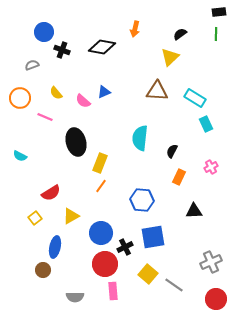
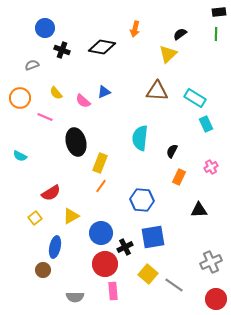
blue circle at (44, 32): moved 1 px right, 4 px up
yellow triangle at (170, 57): moved 2 px left, 3 px up
black triangle at (194, 211): moved 5 px right, 1 px up
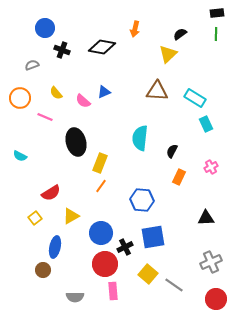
black rectangle at (219, 12): moved 2 px left, 1 px down
black triangle at (199, 210): moved 7 px right, 8 px down
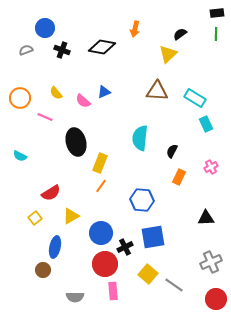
gray semicircle at (32, 65): moved 6 px left, 15 px up
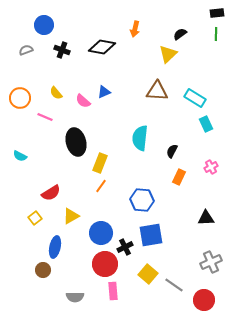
blue circle at (45, 28): moved 1 px left, 3 px up
blue square at (153, 237): moved 2 px left, 2 px up
red circle at (216, 299): moved 12 px left, 1 px down
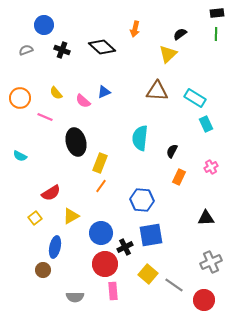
black diamond at (102, 47): rotated 32 degrees clockwise
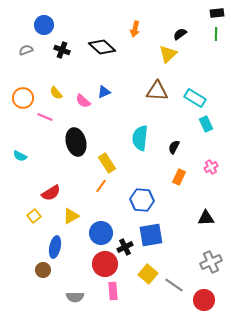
orange circle at (20, 98): moved 3 px right
black semicircle at (172, 151): moved 2 px right, 4 px up
yellow rectangle at (100, 163): moved 7 px right; rotated 54 degrees counterclockwise
yellow square at (35, 218): moved 1 px left, 2 px up
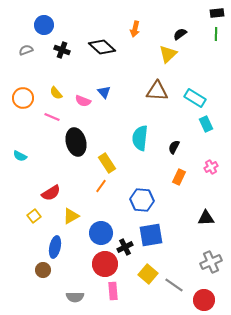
blue triangle at (104, 92): rotated 48 degrees counterclockwise
pink semicircle at (83, 101): rotated 21 degrees counterclockwise
pink line at (45, 117): moved 7 px right
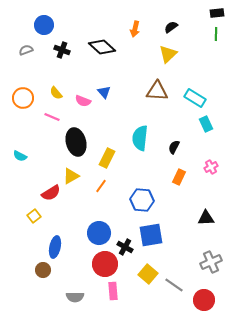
black semicircle at (180, 34): moved 9 px left, 7 px up
yellow rectangle at (107, 163): moved 5 px up; rotated 60 degrees clockwise
yellow triangle at (71, 216): moved 40 px up
blue circle at (101, 233): moved 2 px left
black cross at (125, 247): rotated 35 degrees counterclockwise
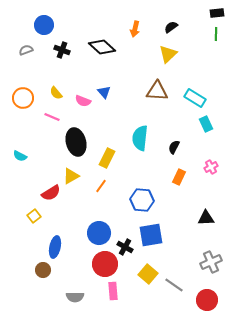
red circle at (204, 300): moved 3 px right
